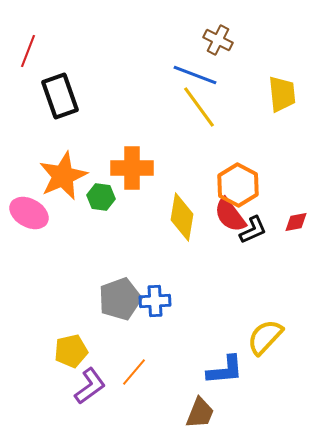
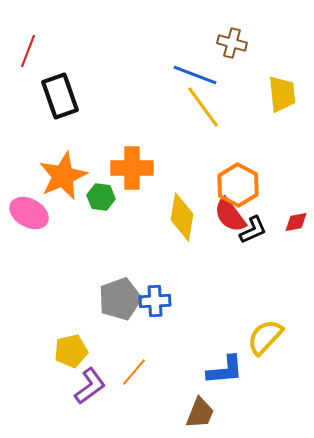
brown cross: moved 14 px right, 3 px down; rotated 12 degrees counterclockwise
yellow line: moved 4 px right
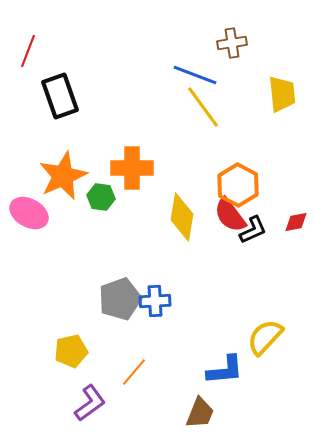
brown cross: rotated 24 degrees counterclockwise
purple L-shape: moved 17 px down
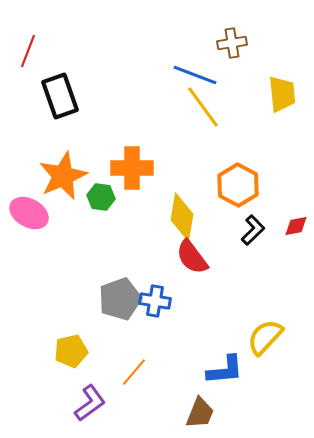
red semicircle: moved 38 px left, 42 px down
red diamond: moved 4 px down
black L-shape: rotated 20 degrees counterclockwise
blue cross: rotated 12 degrees clockwise
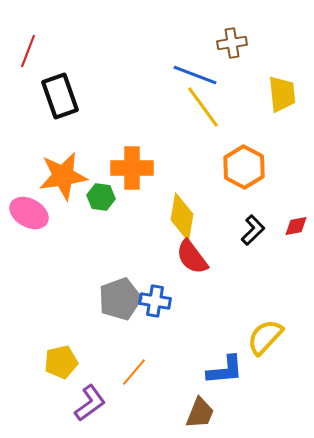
orange star: rotated 15 degrees clockwise
orange hexagon: moved 6 px right, 18 px up
yellow pentagon: moved 10 px left, 11 px down
